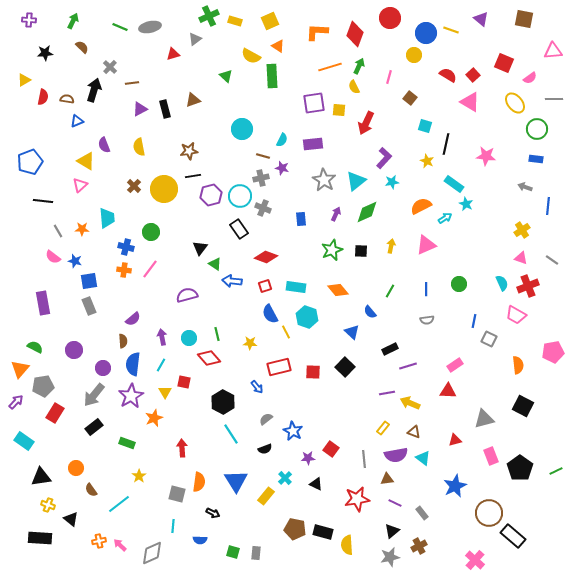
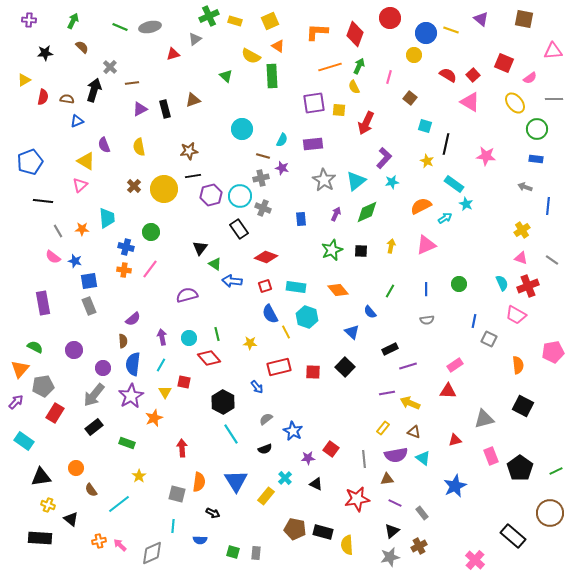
brown circle at (489, 513): moved 61 px right
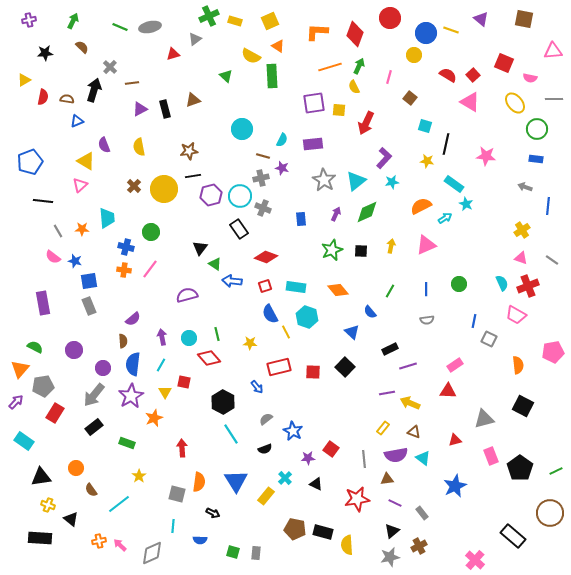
purple cross at (29, 20): rotated 16 degrees counterclockwise
pink semicircle at (530, 78): rotated 48 degrees clockwise
yellow star at (427, 161): rotated 16 degrees counterclockwise
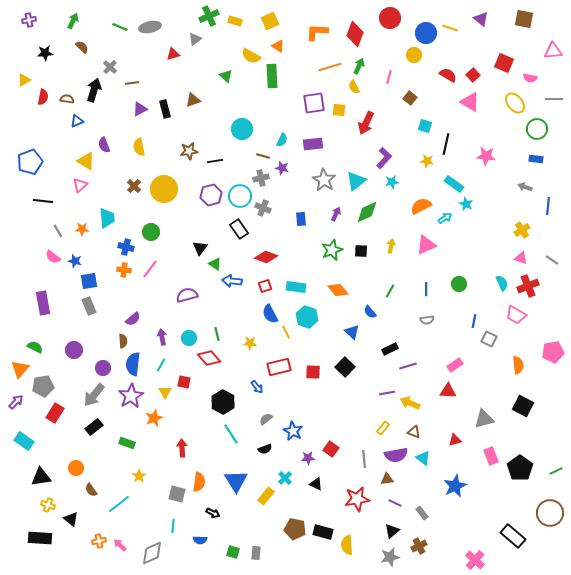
yellow line at (451, 30): moved 1 px left, 2 px up
black line at (193, 176): moved 22 px right, 15 px up
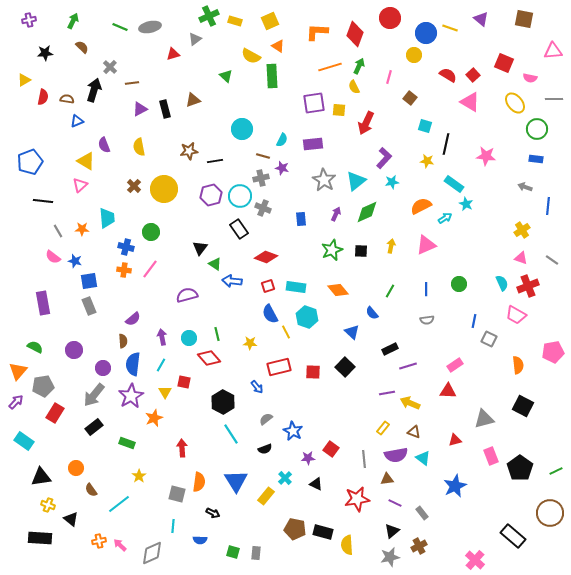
red square at (265, 286): moved 3 px right
blue semicircle at (370, 312): moved 2 px right, 1 px down
orange triangle at (20, 369): moved 2 px left, 2 px down
